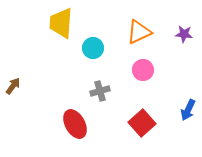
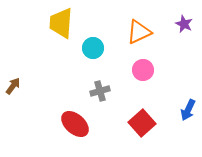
purple star: moved 10 px up; rotated 18 degrees clockwise
red ellipse: rotated 20 degrees counterclockwise
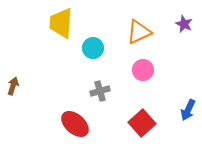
brown arrow: rotated 18 degrees counterclockwise
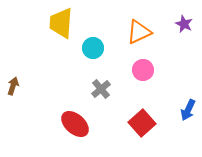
gray cross: moved 1 px right, 2 px up; rotated 24 degrees counterclockwise
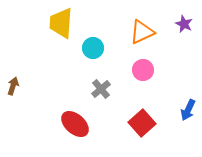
orange triangle: moved 3 px right
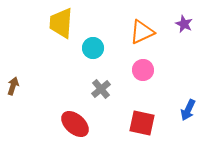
red square: rotated 36 degrees counterclockwise
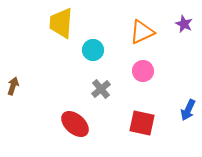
cyan circle: moved 2 px down
pink circle: moved 1 px down
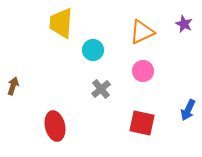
red ellipse: moved 20 px left, 2 px down; rotated 36 degrees clockwise
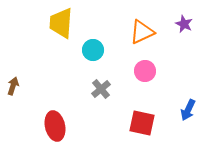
pink circle: moved 2 px right
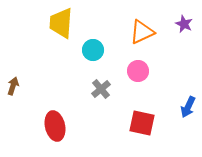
pink circle: moved 7 px left
blue arrow: moved 3 px up
